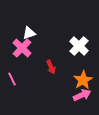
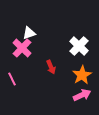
orange star: moved 1 px left, 5 px up
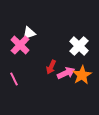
pink cross: moved 2 px left, 3 px up
red arrow: rotated 48 degrees clockwise
pink line: moved 2 px right
pink arrow: moved 16 px left, 22 px up
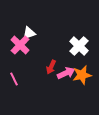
orange star: rotated 18 degrees clockwise
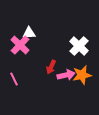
white triangle: rotated 16 degrees clockwise
pink arrow: moved 2 px down; rotated 12 degrees clockwise
